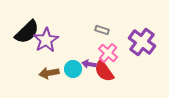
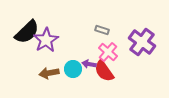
pink cross: moved 1 px up
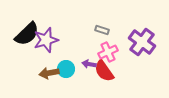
black semicircle: moved 2 px down
purple star: rotated 15 degrees clockwise
pink cross: rotated 24 degrees clockwise
cyan circle: moved 7 px left
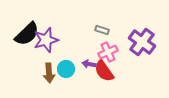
brown arrow: rotated 84 degrees counterclockwise
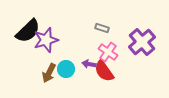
gray rectangle: moved 2 px up
black semicircle: moved 1 px right, 3 px up
purple cross: rotated 12 degrees clockwise
pink cross: rotated 30 degrees counterclockwise
brown arrow: rotated 30 degrees clockwise
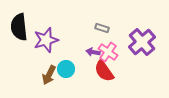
black semicircle: moved 9 px left, 4 px up; rotated 128 degrees clockwise
purple arrow: moved 4 px right, 12 px up
brown arrow: moved 2 px down
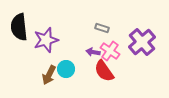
pink cross: moved 2 px right, 1 px up
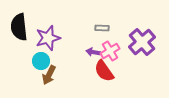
gray rectangle: rotated 16 degrees counterclockwise
purple star: moved 2 px right, 2 px up
pink cross: rotated 24 degrees clockwise
cyan circle: moved 25 px left, 8 px up
